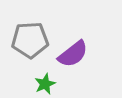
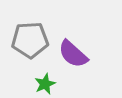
purple semicircle: rotated 80 degrees clockwise
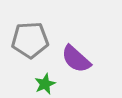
purple semicircle: moved 3 px right, 5 px down
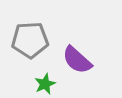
purple semicircle: moved 1 px right, 1 px down
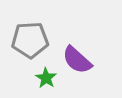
green star: moved 1 px right, 6 px up; rotated 15 degrees counterclockwise
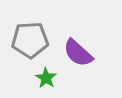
purple semicircle: moved 1 px right, 7 px up
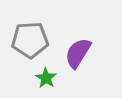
purple semicircle: rotated 80 degrees clockwise
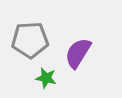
green star: rotated 20 degrees counterclockwise
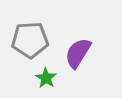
green star: rotated 20 degrees clockwise
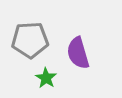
purple semicircle: rotated 48 degrees counterclockwise
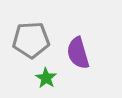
gray pentagon: moved 1 px right
